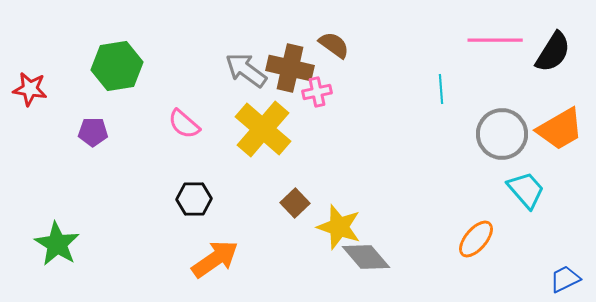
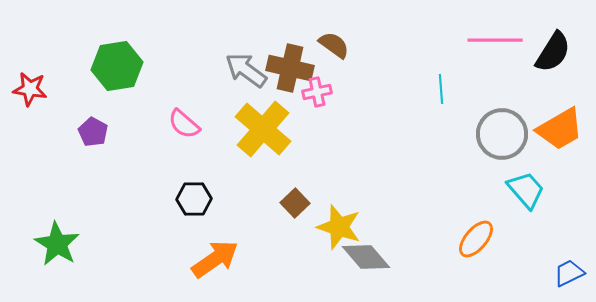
purple pentagon: rotated 28 degrees clockwise
blue trapezoid: moved 4 px right, 6 px up
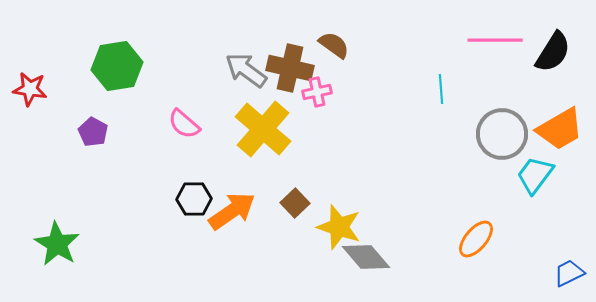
cyan trapezoid: moved 9 px right, 15 px up; rotated 102 degrees counterclockwise
orange arrow: moved 17 px right, 48 px up
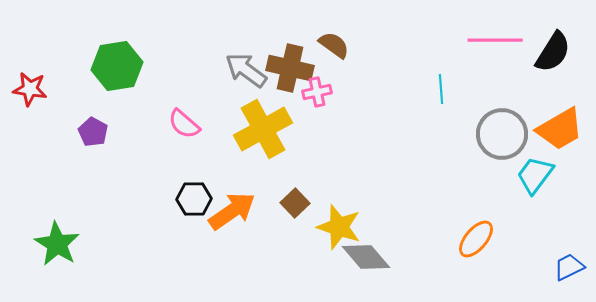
yellow cross: rotated 20 degrees clockwise
blue trapezoid: moved 6 px up
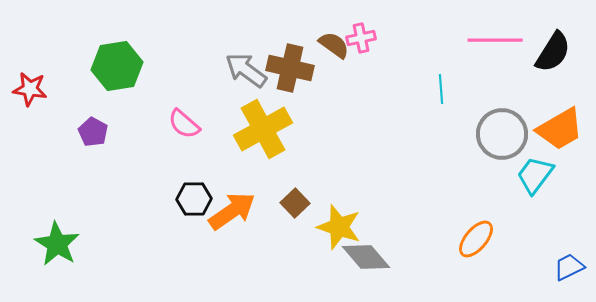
pink cross: moved 44 px right, 54 px up
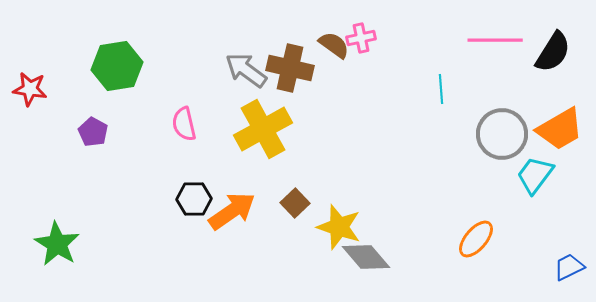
pink semicircle: rotated 36 degrees clockwise
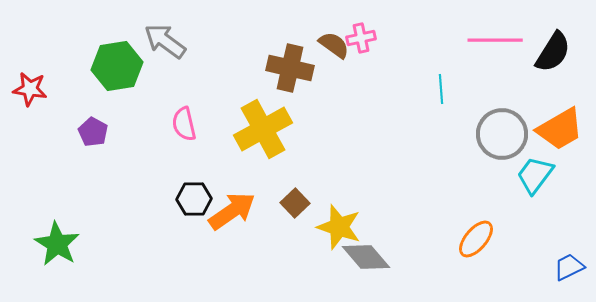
gray arrow: moved 81 px left, 29 px up
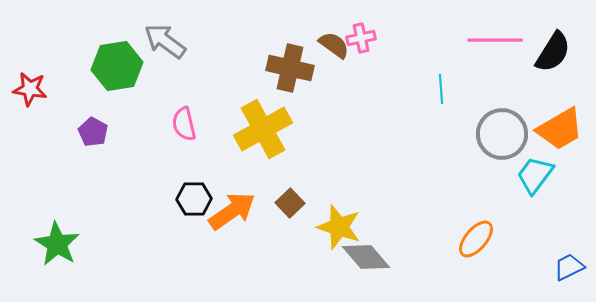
brown square: moved 5 px left
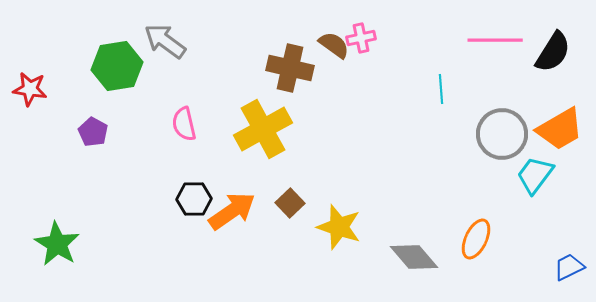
orange ellipse: rotated 15 degrees counterclockwise
gray diamond: moved 48 px right
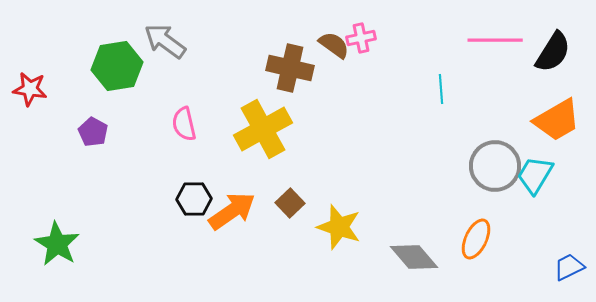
orange trapezoid: moved 3 px left, 9 px up
gray circle: moved 7 px left, 32 px down
cyan trapezoid: rotated 6 degrees counterclockwise
